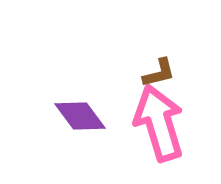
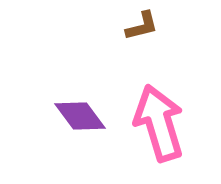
brown L-shape: moved 17 px left, 47 px up
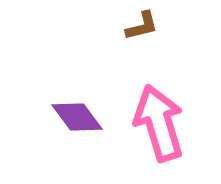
purple diamond: moved 3 px left, 1 px down
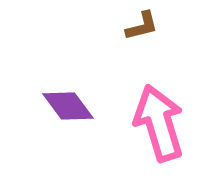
purple diamond: moved 9 px left, 11 px up
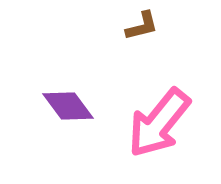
pink arrow: rotated 124 degrees counterclockwise
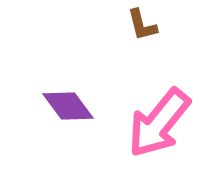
brown L-shape: moved 1 px up; rotated 90 degrees clockwise
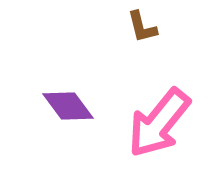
brown L-shape: moved 2 px down
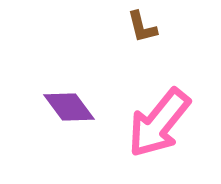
purple diamond: moved 1 px right, 1 px down
